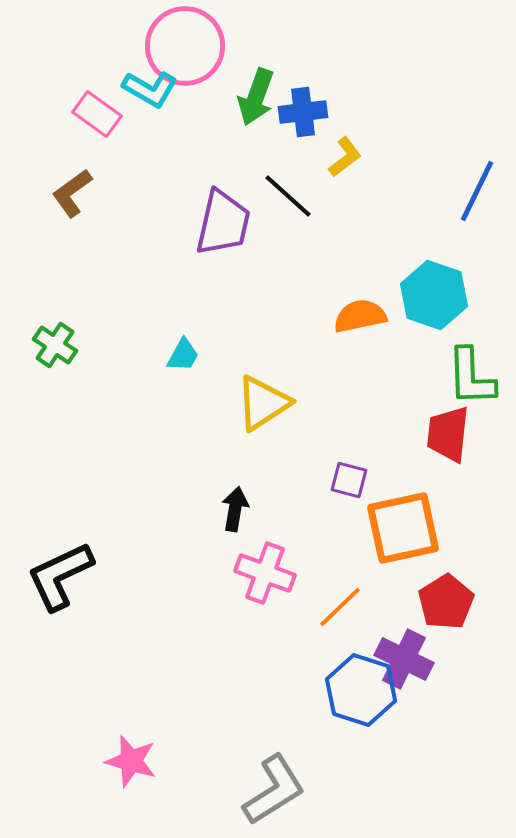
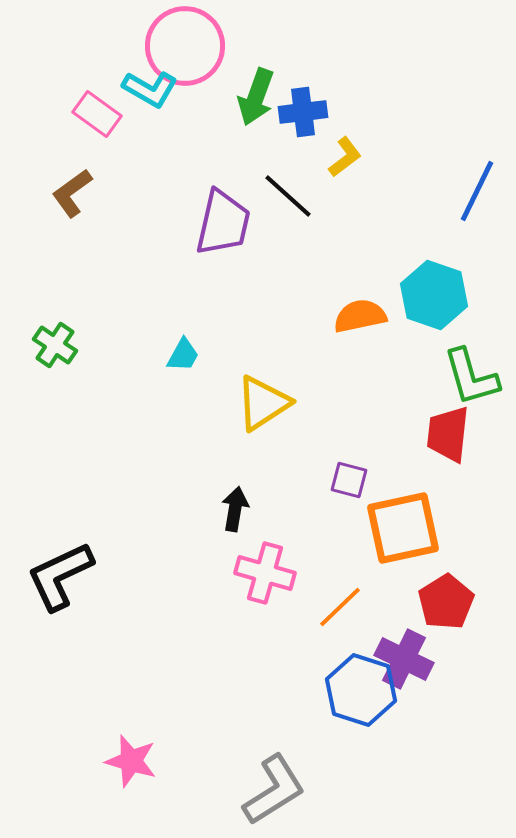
green L-shape: rotated 14 degrees counterclockwise
pink cross: rotated 4 degrees counterclockwise
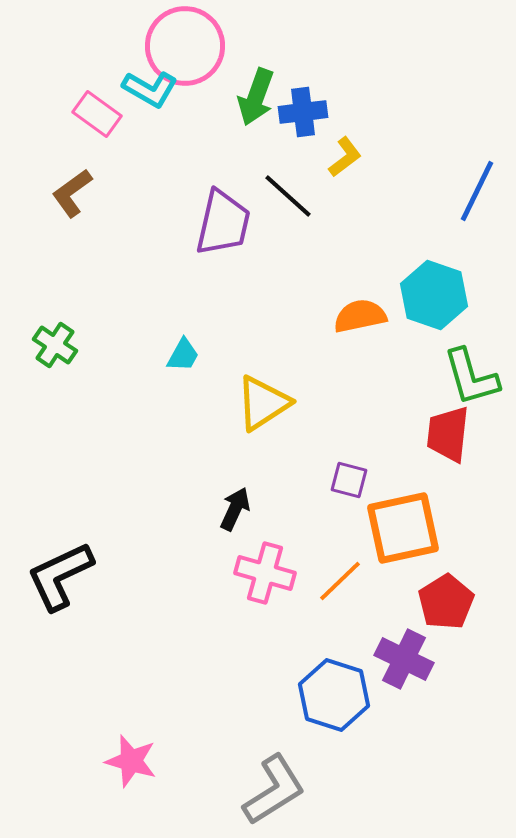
black arrow: rotated 15 degrees clockwise
orange line: moved 26 px up
blue hexagon: moved 27 px left, 5 px down
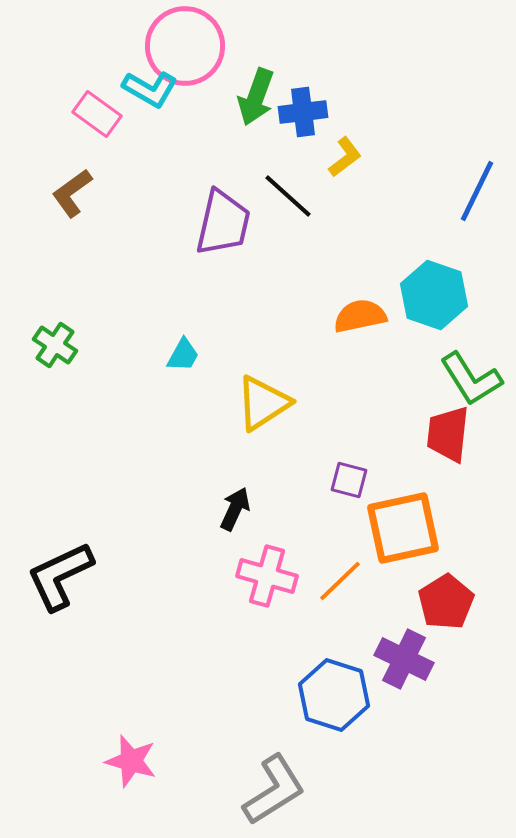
green L-shape: moved 2 px down; rotated 16 degrees counterclockwise
pink cross: moved 2 px right, 3 px down
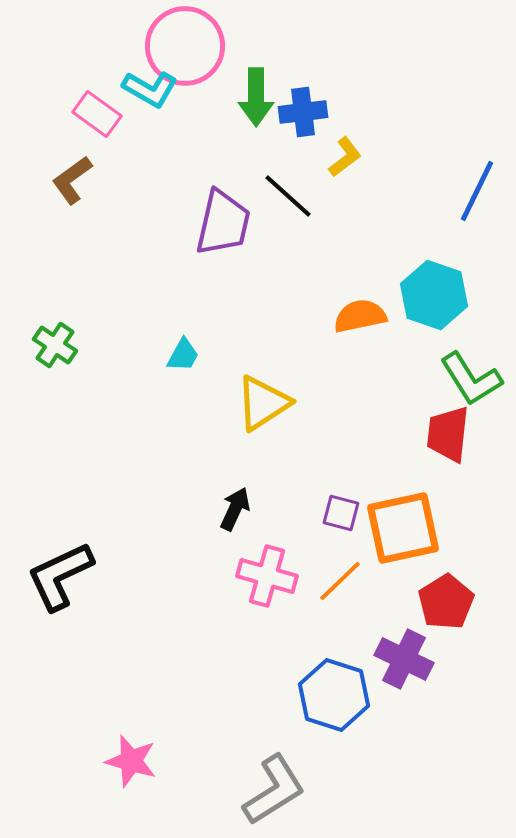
green arrow: rotated 20 degrees counterclockwise
brown L-shape: moved 13 px up
purple square: moved 8 px left, 33 px down
